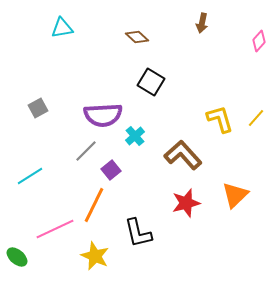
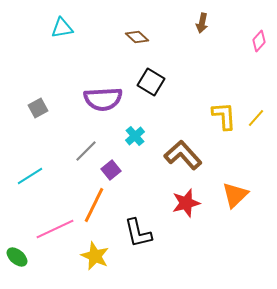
purple semicircle: moved 16 px up
yellow L-shape: moved 4 px right, 3 px up; rotated 12 degrees clockwise
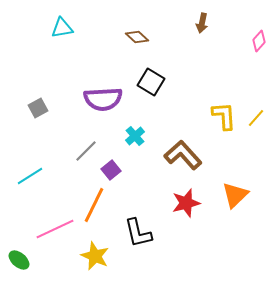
green ellipse: moved 2 px right, 3 px down
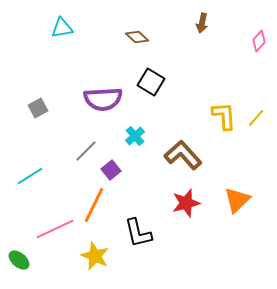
orange triangle: moved 2 px right, 5 px down
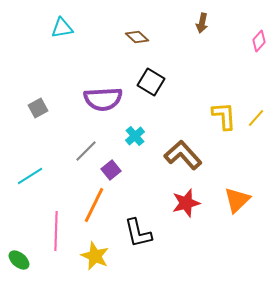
pink line: moved 1 px right, 2 px down; rotated 63 degrees counterclockwise
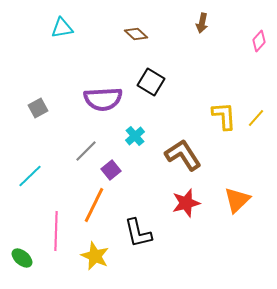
brown diamond: moved 1 px left, 3 px up
brown L-shape: rotated 9 degrees clockwise
cyan line: rotated 12 degrees counterclockwise
green ellipse: moved 3 px right, 2 px up
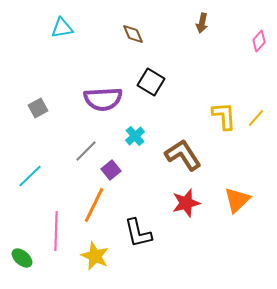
brown diamond: moved 3 px left; rotated 25 degrees clockwise
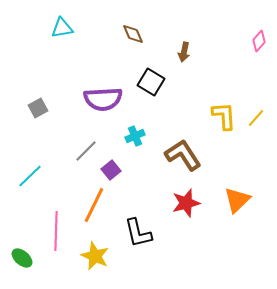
brown arrow: moved 18 px left, 29 px down
cyan cross: rotated 18 degrees clockwise
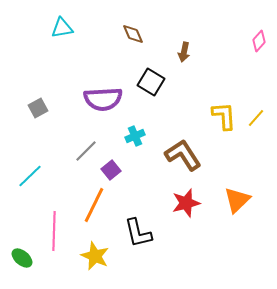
pink line: moved 2 px left
